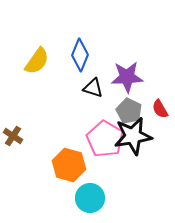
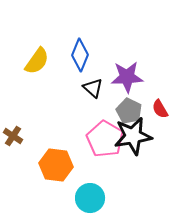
black triangle: rotated 25 degrees clockwise
orange hexagon: moved 13 px left; rotated 8 degrees counterclockwise
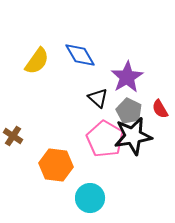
blue diamond: rotated 52 degrees counterclockwise
purple star: rotated 28 degrees counterclockwise
black triangle: moved 5 px right, 10 px down
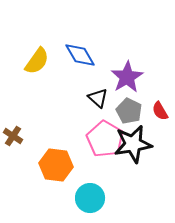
red semicircle: moved 2 px down
black star: moved 8 px down
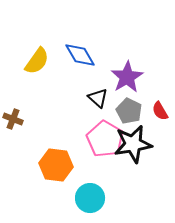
brown cross: moved 17 px up; rotated 12 degrees counterclockwise
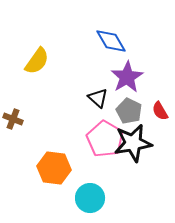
blue diamond: moved 31 px right, 14 px up
black star: moved 1 px up
orange hexagon: moved 2 px left, 3 px down
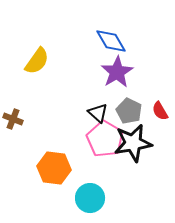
purple star: moved 10 px left, 5 px up
black triangle: moved 15 px down
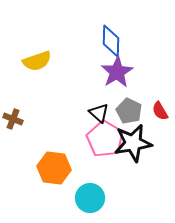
blue diamond: rotated 32 degrees clockwise
yellow semicircle: rotated 36 degrees clockwise
black triangle: moved 1 px right
